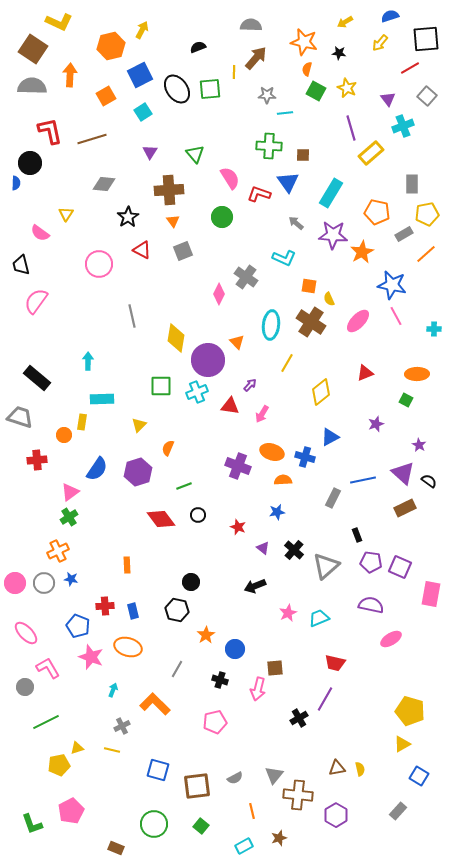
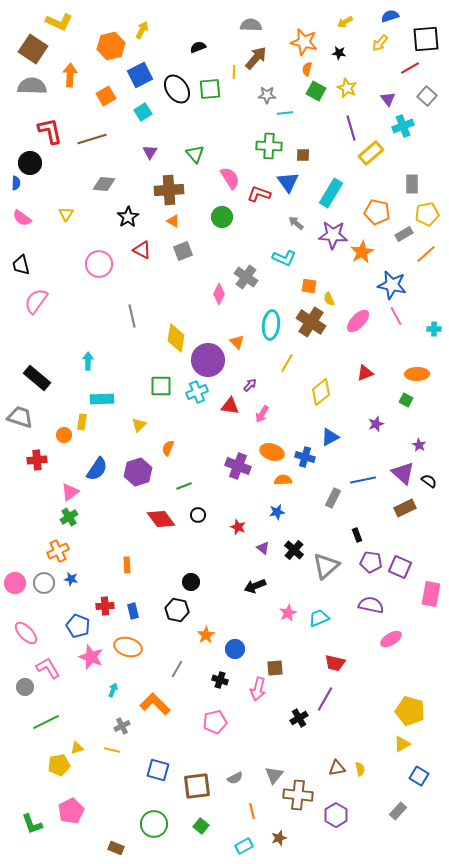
orange triangle at (173, 221): rotated 24 degrees counterclockwise
pink semicircle at (40, 233): moved 18 px left, 15 px up
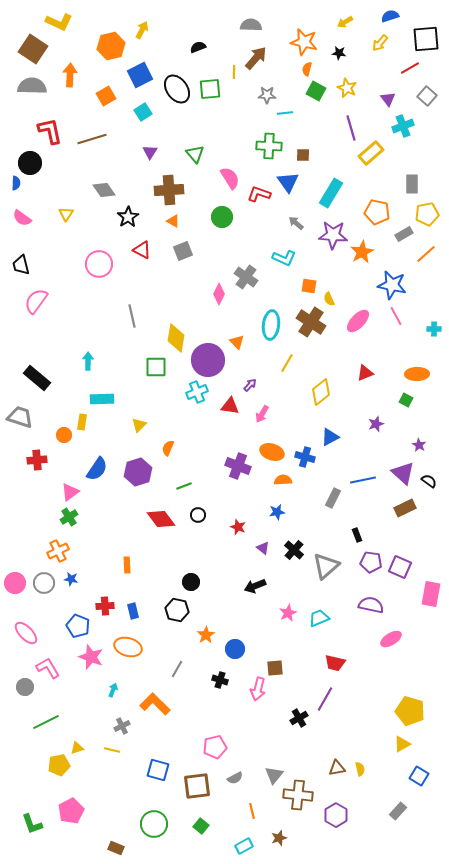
gray diamond at (104, 184): moved 6 px down; rotated 50 degrees clockwise
green square at (161, 386): moved 5 px left, 19 px up
pink pentagon at (215, 722): moved 25 px down
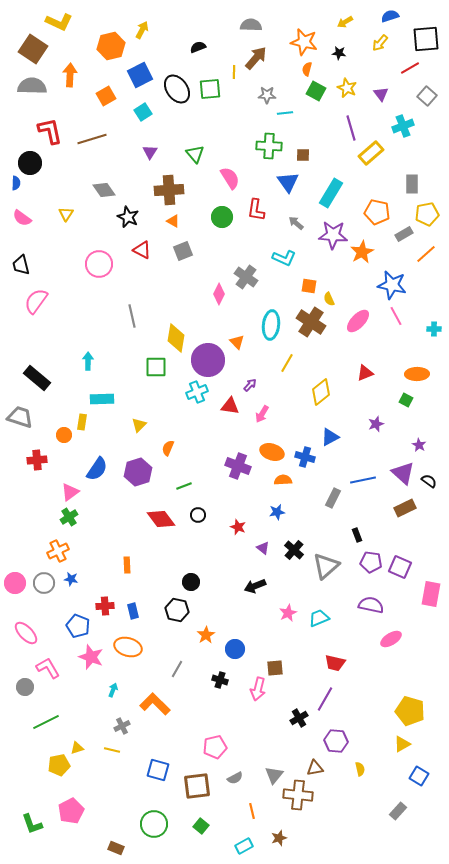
purple triangle at (388, 99): moved 7 px left, 5 px up
red L-shape at (259, 194): moved 3 px left, 16 px down; rotated 100 degrees counterclockwise
black star at (128, 217): rotated 15 degrees counterclockwise
brown triangle at (337, 768): moved 22 px left
purple hexagon at (336, 815): moved 74 px up; rotated 25 degrees counterclockwise
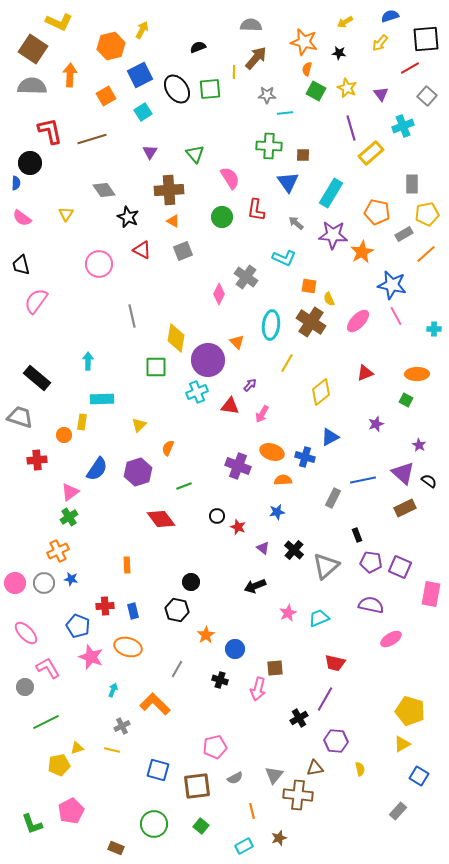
black circle at (198, 515): moved 19 px right, 1 px down
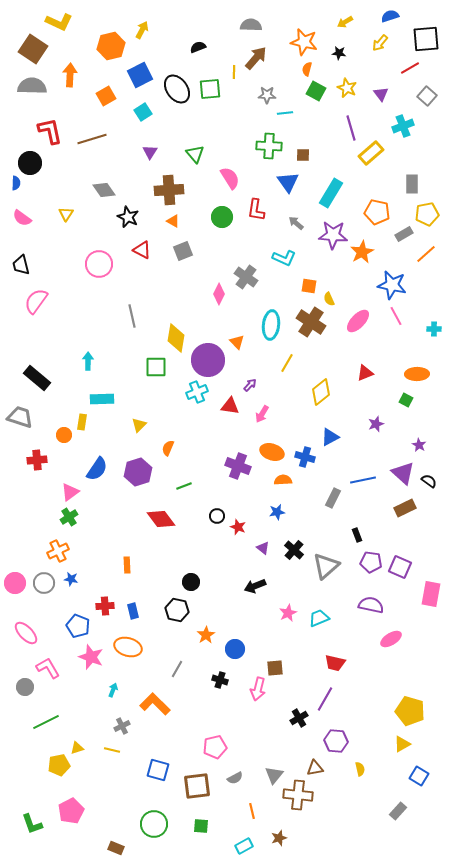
green square at (201, 826): rotated 35 degrees counterclockwise
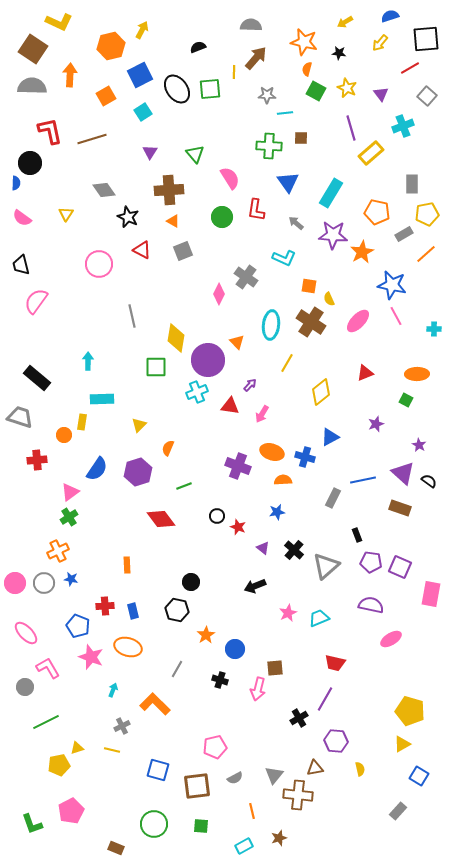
brown square at (303, 155): moved 2 px left, 17 px up
brown rectangle at (405, 508): moved 5 px left; rotated 45 degrees clockwise
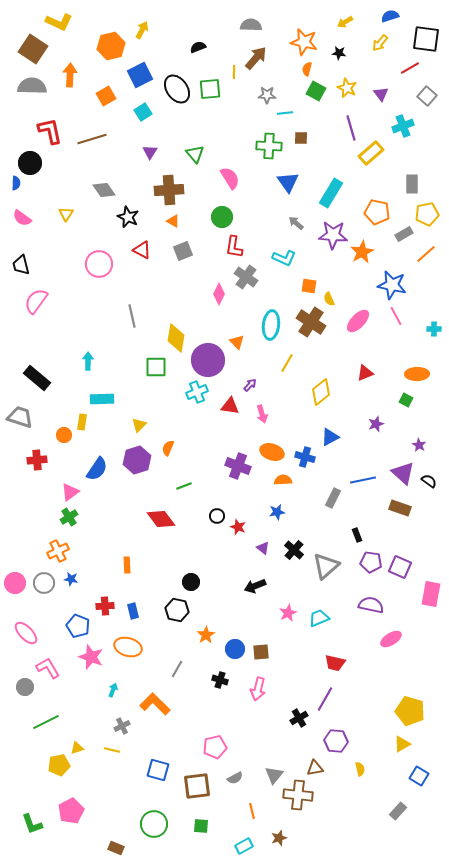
black square at (426, 39): rotated 12 degrees clockwise
red L-shape at (256, 210): moved 22 px left, 37 px down
pink arrow at (262, 414): rotated 48 degrees counterclockwise
purple hexagon at (138, 472): moved 1 px left, 12 px up
brown square at (275, 668): moved 14 px left, 16 px up
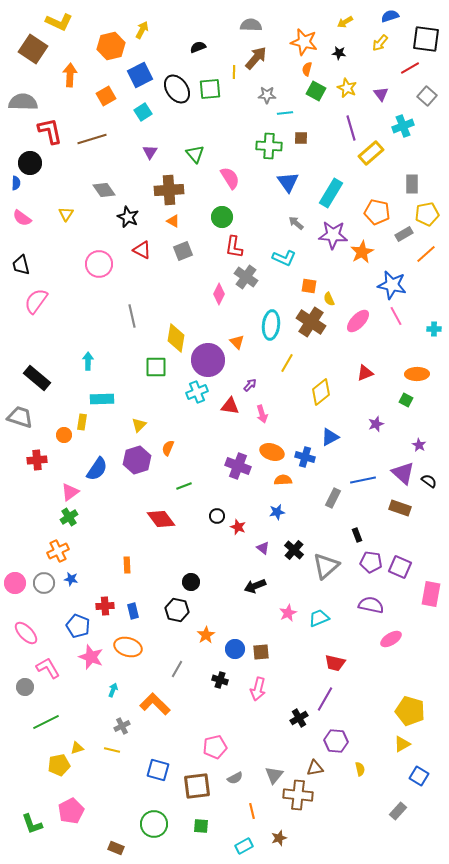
gray semicircle at (32, 86): moved 9 px left, 16 px down
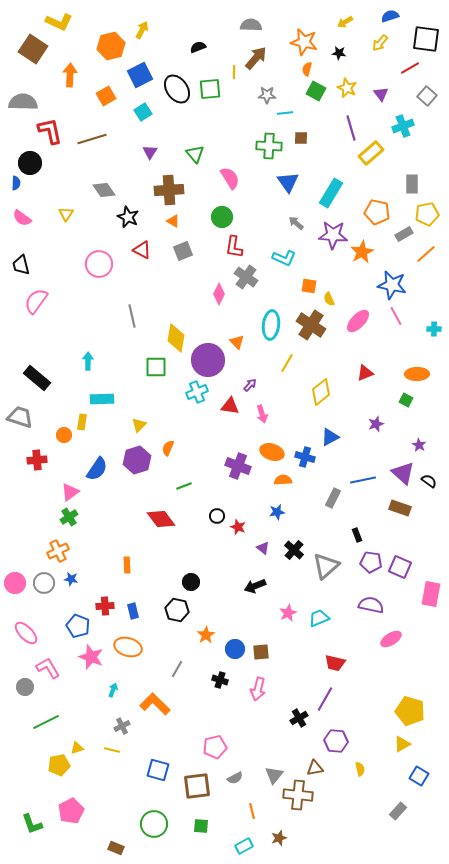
brown cross at (311, 322): moved 3 px down
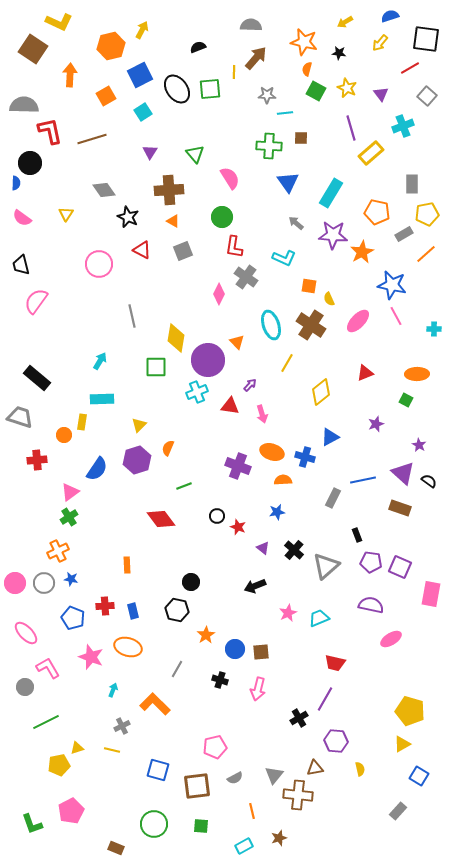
gray semicircle at (23, 102): moved 1 px right, 3 px down
cyan ellipse at (271, 325): rotated 24 degrees counterclockwise
cyan arrow at (88, 361): moved 12 px right; rotated 30 degrees clockwise
blue pentagon at (78, 626): moved 5 px left, 8 px up
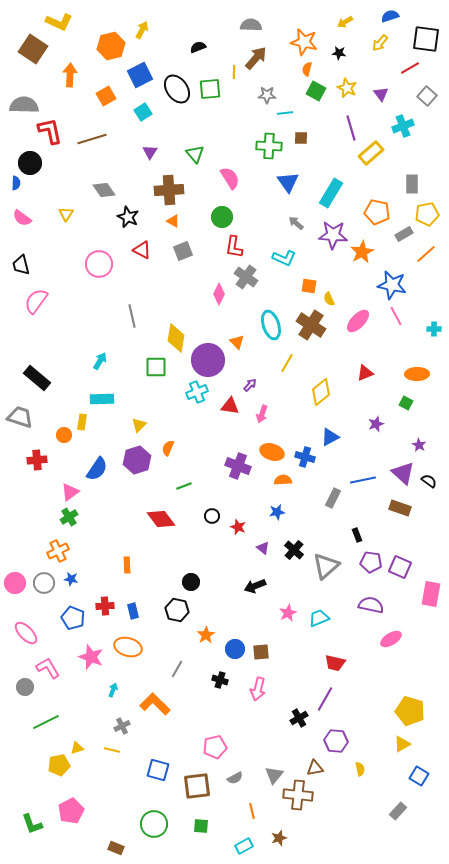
green square at (406, 400): moved 3 px down
pink arrow at (262, 414): rotated 36 degrees clockwise
black circle at (217, 516): moved 5 px left
